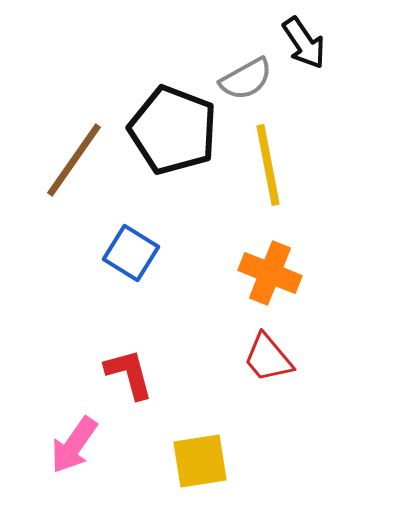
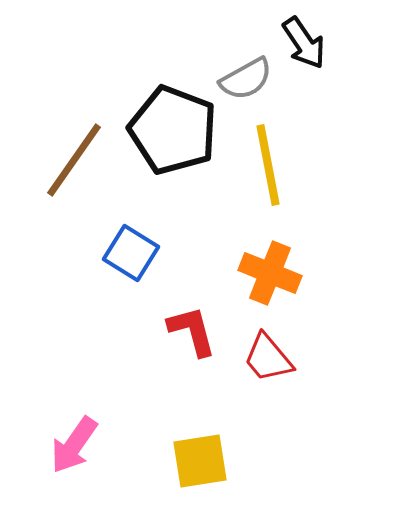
red L-shape: moved 63 px right, 43 px up
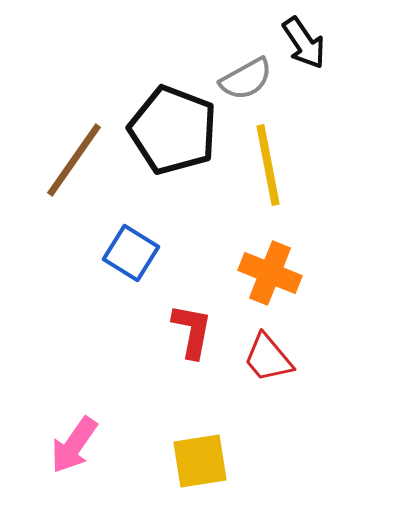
red L-shape: rotated 26 degrees clockwise
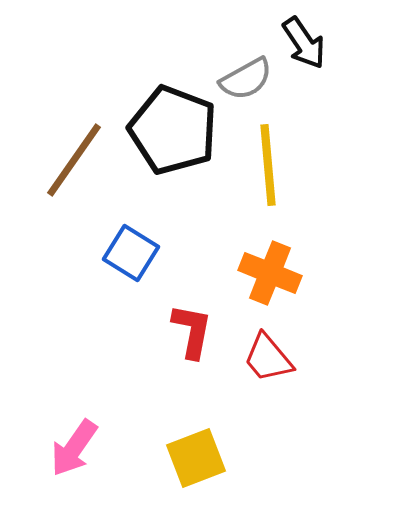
yellow line: rotated 6 degrees clockwise
pink arrow: moved 3 px down
yellow square: moved 4 px left, 3 px up; rotated 12 degrees counterclockwise
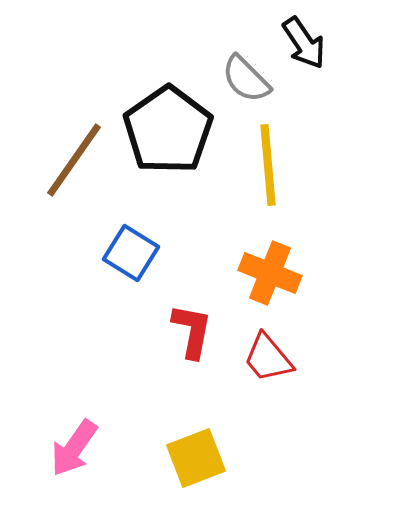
gray semicircle: rotated 74 degrees clockwise
black pentagon: moved 5 px left; rotated 16 degrees clockwise
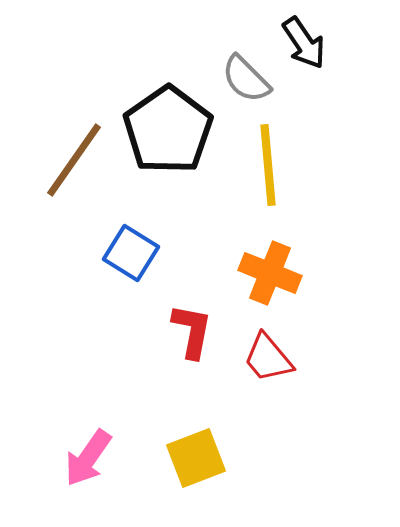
pink arrow: moved 14 px right, 10 px down
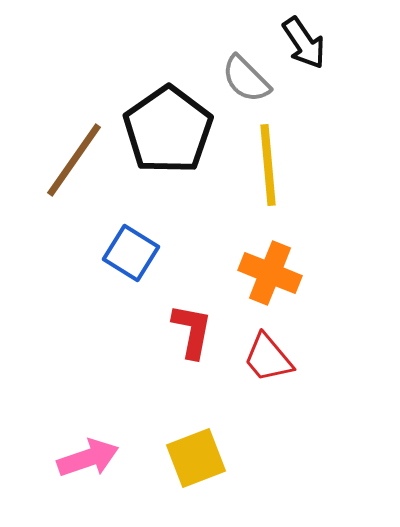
pink arrow: rotated 144 degrees counterclockwise
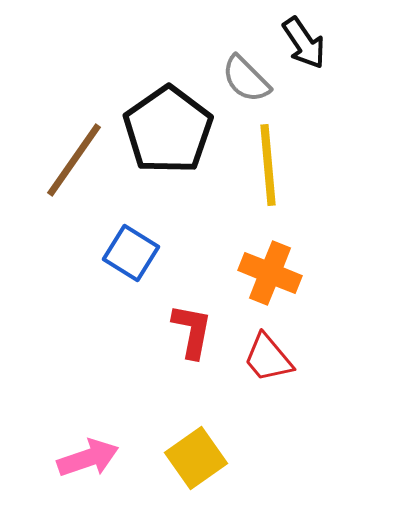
yellow square: rotated 14 degrees counterclockwise
